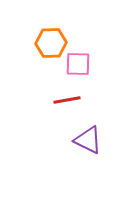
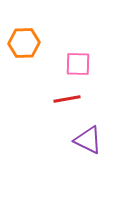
orange hexagon: moved 27 px left
red line: moved 1 px up
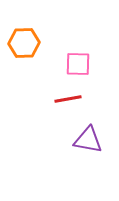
red line: moved 1 px right
purple triangle: rotated 16 degrees counterclockwise
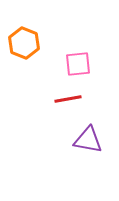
orange hexagon: rotated 24 degrees clockwise
pink square: rotated 8 degrees counterclockwise
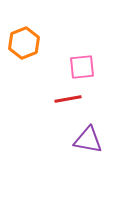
orange hexagon: rotated 16 degrees clockwise
pink square: moved 4 px right, 3 px down
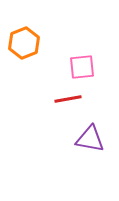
purple triangle: moved 2 px right, 1 px up
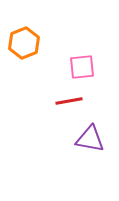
red line: moved 1 px right, 2 px down
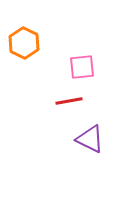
orange hexagon: rotated 12 degrees counterclockwise
purple triangle: rotated 16 degrees clockwise
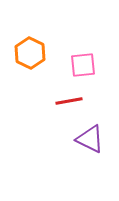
orange hexagon: moved 6 px right, 10 px down
pink square: moved 1 px right, 2 px up
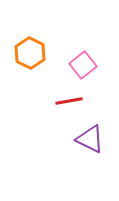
pink square: rotated 32 degrees counterclockwise
